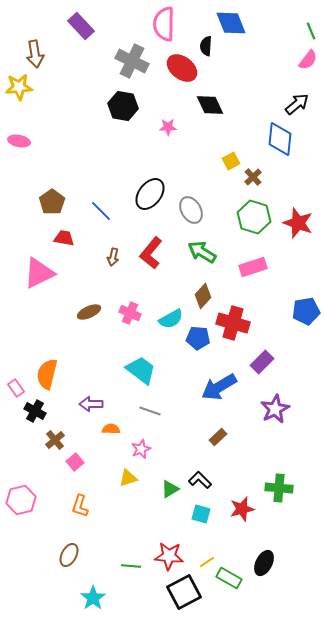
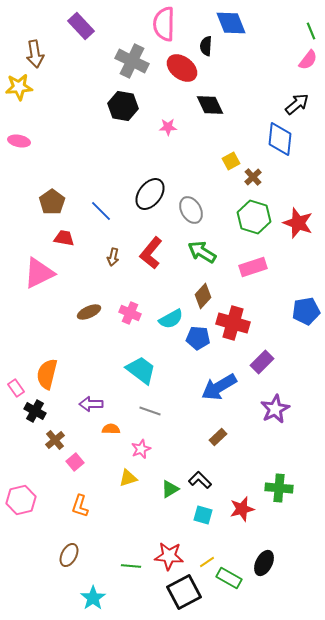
cyan square at (201, 514): moved 2 px right, 1 px down
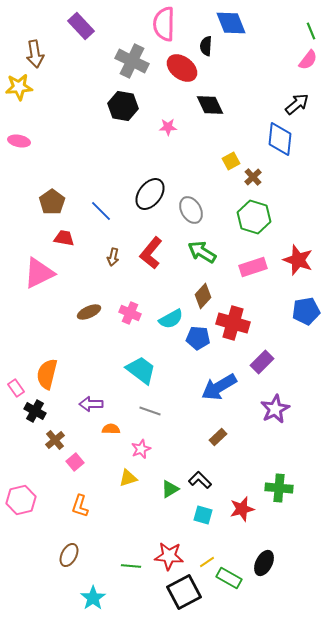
red star at (298, 223): moved 37 px down
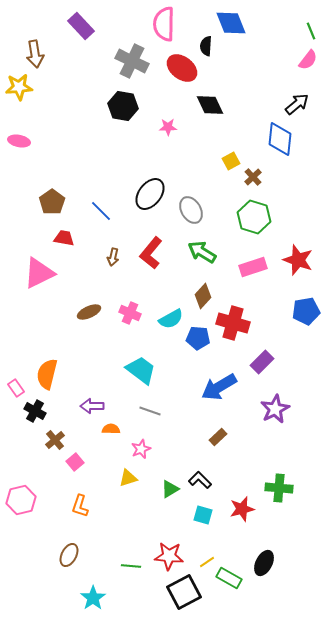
purple arrow at (91, 404): moved 1 px right, 2 px down
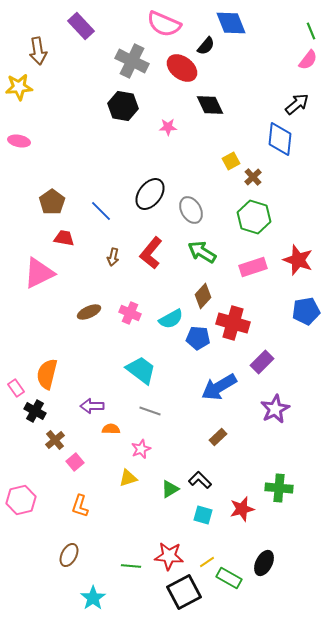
pink semicircle at (164, 24): rotated 68 degrees counterclockwise
black semicircle at (206, 46): rotated 144 degrees counterclockwise
brown arrow at (35, 54): moved 3 px right, 3 px up
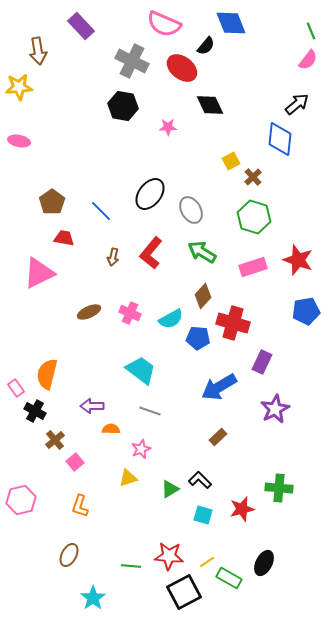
purple rectangle at (262, 362): rotated 20 degrees counterclockwise
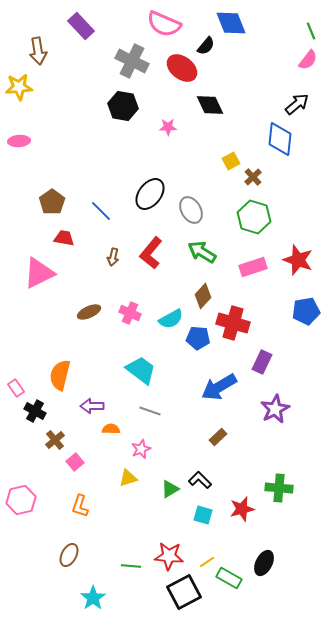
pink ellipse at (19, 141): rotated 15 degrees counterclockwise
orange semicircle at (47, 374): moved 13 px right, 1 px down
